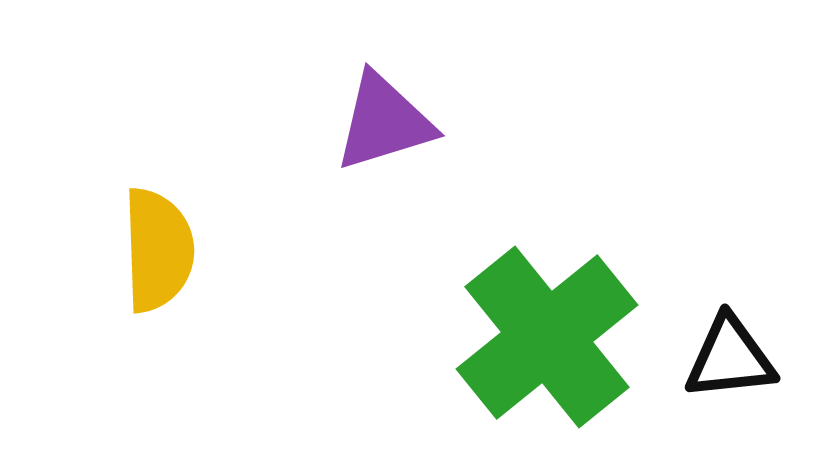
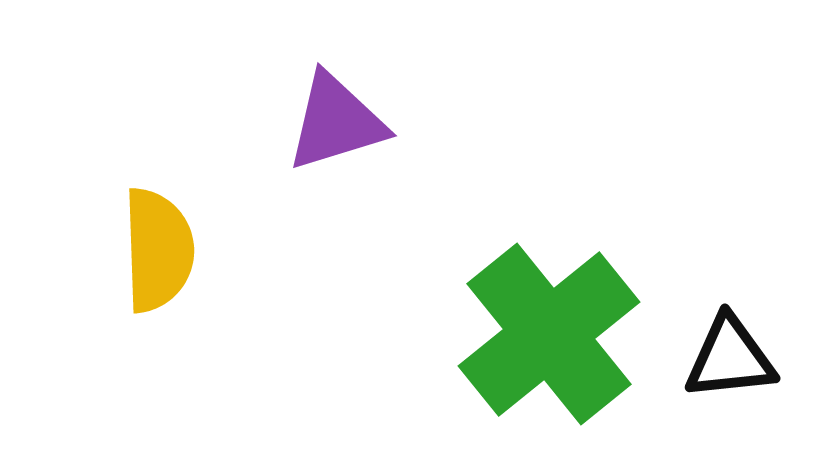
purple triangle: moved 48 px left
green cross: moved 2 px right, 3 px up
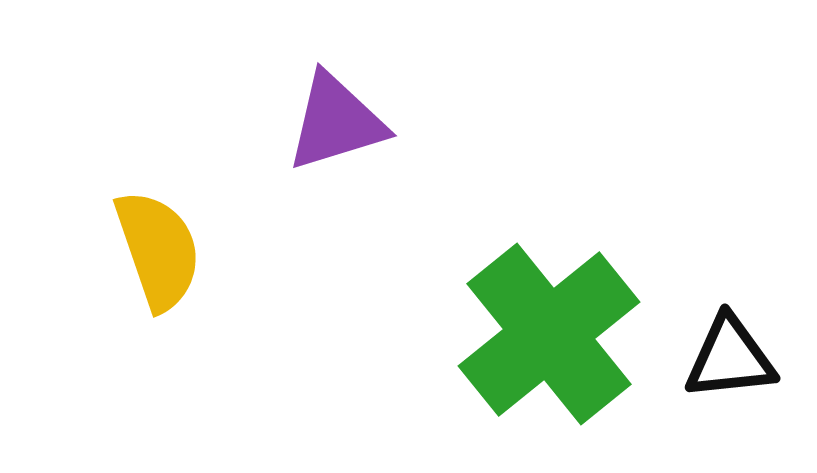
yellow semicircle: rotated 17 degrees counterclockwise
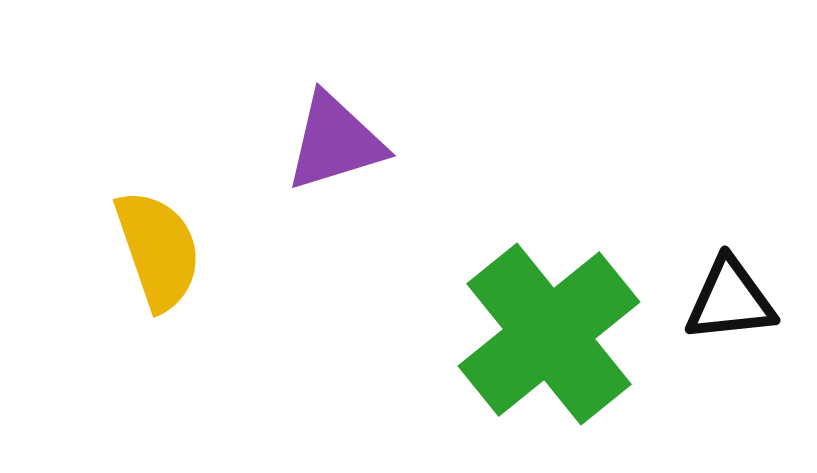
purple triangle: moved 1 px left, 20 px down
black triangle: moved 58 px up
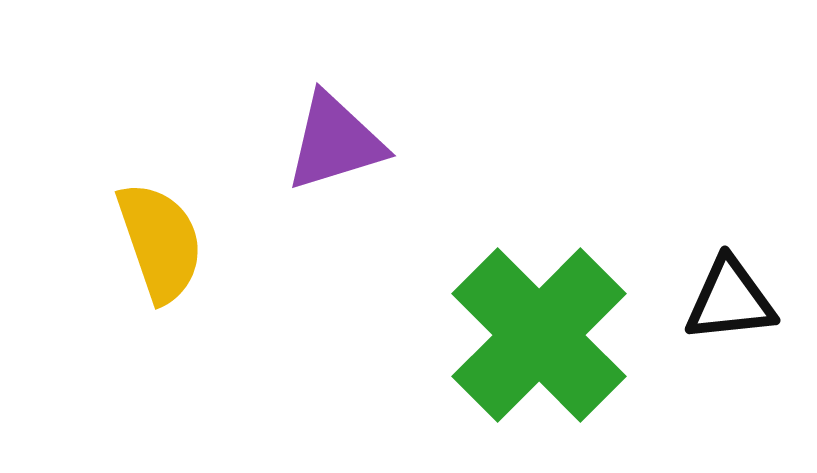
yellow semicircle: moved 2 px right, 8 px up
green cross: moved 10 px left, 1 px down; rotated 6 degrees counterclockwise
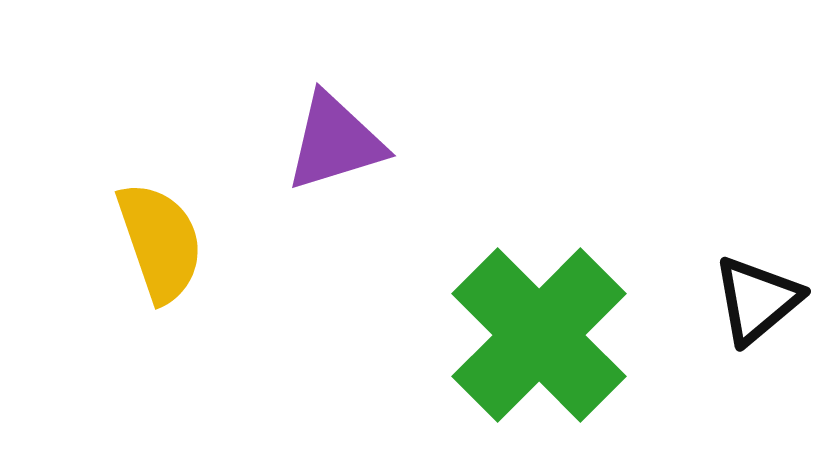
black triangle: moved 27 px right; rotated 34 degrees counterclockwise
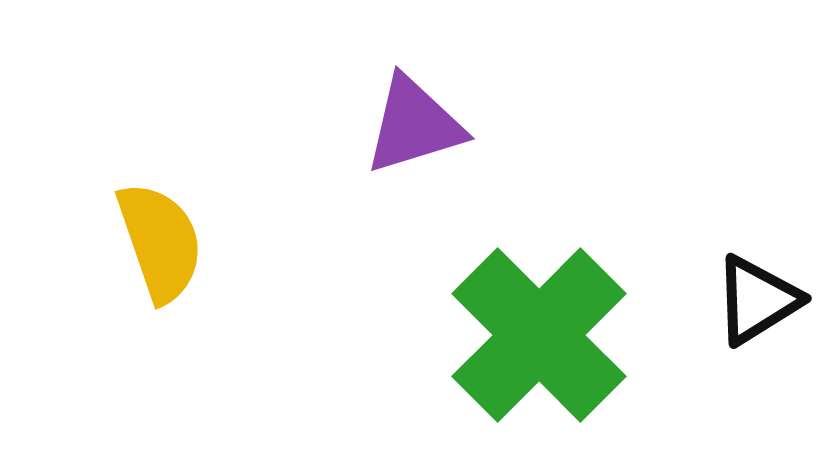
purple triangle: moved 79 px right, 17 px up
black triangle: rotated 8 degrees clockwise
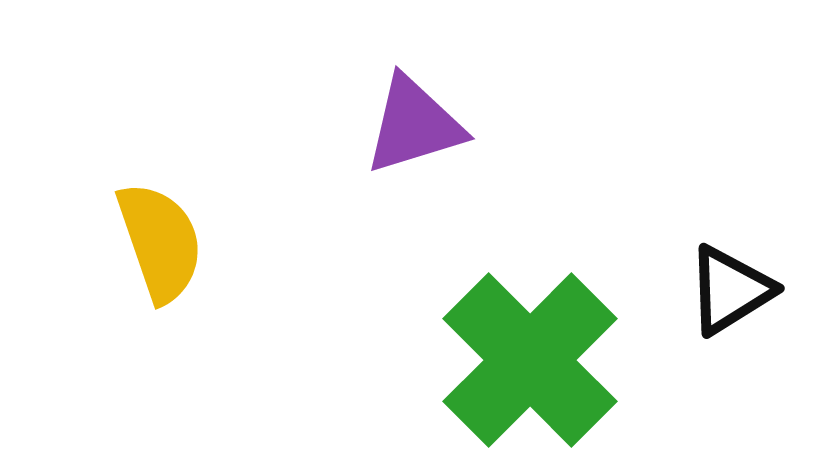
black triangle: moved 27 px left, 10 px up
green cross: moved 9 px left, 25 px down
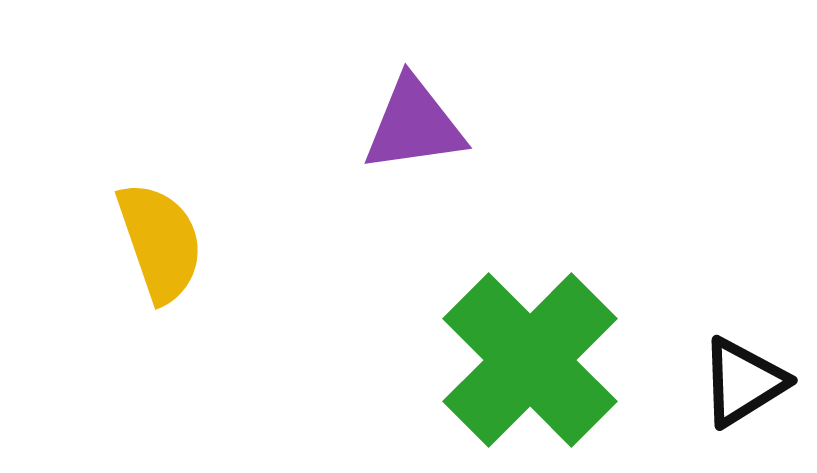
purple triangle: rotated 9 degrees clockwise
black triangle: moved 13 px right, 92 px down
